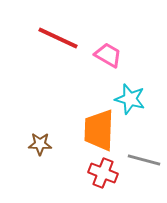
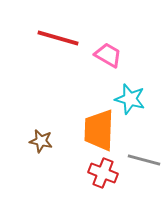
red line: rotated 9 degrees counterclockwise
brown star: moved 1 px right, 3 px up; rotated 10 degrees clockwise
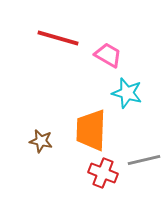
cyan star: moved 3 px left, 6 px up
orange trapezoid: moved 8 px left
gray line: rotated 28 degrees counterclockwise
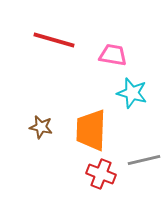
red line: moved 4 px left, 2 px down
pink trapezoid: moved 5 px right; rotated 20 degrees counterclockwise
cyan star: moved 5 px right
brown star: moved 14 px up
red cross: moved 2 px left, 1 px down
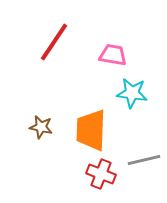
red line: moved 2 px down; rotated 72 degrees counterclockwise
cyan star: rotated 8 degrees counterclockwise
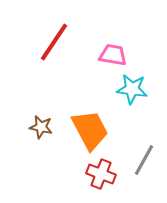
cyan star: moved 4 px up
orange trapezoid: moved 1 px left; rotated 150 degrees clockwise
gray line: rotated 48 degrees counterclockwise
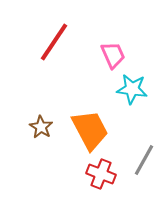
pink trapezoid: rotated 56 degrees clockwise
brown star: rotated 20 degrees clockwise
